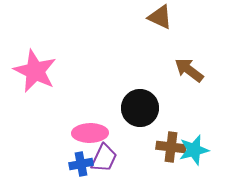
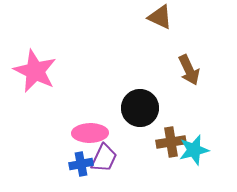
brown arrow: rotated 152 degrees counterclockwise
brown cross: moved 5 px up; rotated 16 degrees counterclockwise
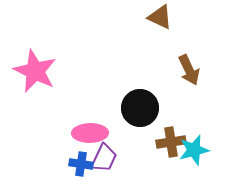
blue cross: rotated 20 degrees clockwise
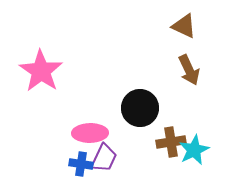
brown triangle: moved 24 px right, 9 px down
pink star: moved 6 px right; rotated 9 degrees clockwise
cyan star: rotated 12 degrees counterclockwise
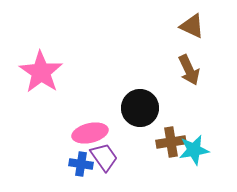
brown triangle: moved 8 px right
pink star: moved 1 px down
pink ellipse: rotated 12 degrees counterclockwise
cyan star: rotated 16 degrees clockwise
purple trapezoid: moved 1 px up; rotated 60 degrees counterclockwise
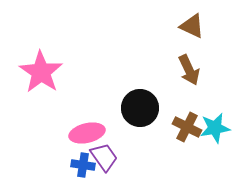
pink ellipse: moved 3 px left
brown cross: moved 16 px right, 15 px up; rotated 36 degrees clockwise
cyan star: moved 21 px right, 22 px up
blue cross: moved 2 px right, 1 px down
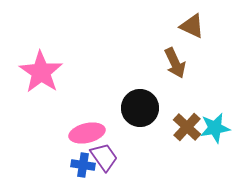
brown arrow: moved 14 px left, 7 px up
brown cross: rotated 16 degrees clockwise
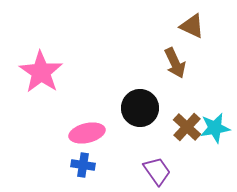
purple trapezoid: moved 53 px right, 14 px down
